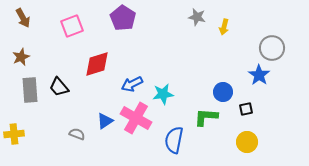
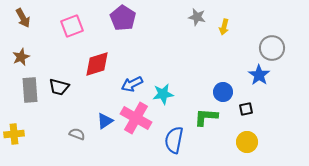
black trapezoid: rotated 35 degrees counterclockwise
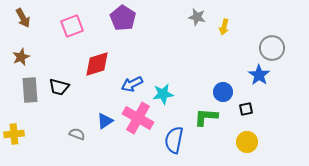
pink cross: moved 2 px right
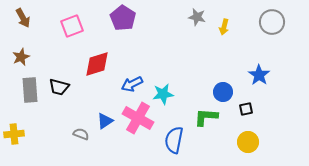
gray circle: moved 26 px up
gray semicircle: moved 4 px right
yellow circle: moved 1 px right
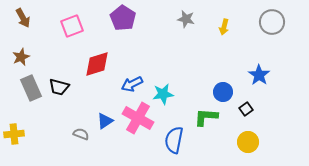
gray star: moved 11 px left, 2 px down
gray rectangle: moved 1 px right, 2 px up; rotated 20 degrees counterclockwise
black square: rotated 24 degrees counterclockwise
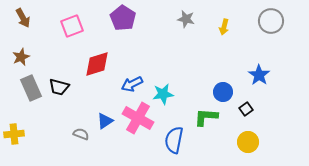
gray circle: moved 1 px left, 1 px up
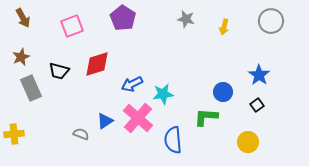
black trapezoid: moved 16 px up
black square: moved 11 px right, 4 px up
pink cross: rotated 12 degrees clockwise
blue semicircle: moved 1 px left; rotated 16 degrees counterclockwise
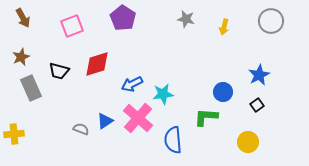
blue star: rotated 10 degrees clockwise
gray semicircle: moved 5 px up
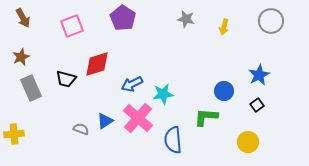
black trapezoid: moved 7 px right, 8 px down
blue circle: moved 1 px right, 1 px up
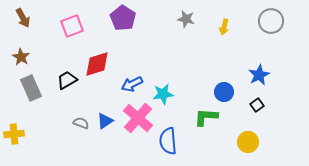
brown star: rotated 18 degrees counterclockwise
black trapezoid: moved 1 px right, 1 px down; rotated 135 degrees clockwise
blue circle: moved 1 px down
gray semicircle: moved 6 px up
blue semicircle: moved 5 px left, 1 px down
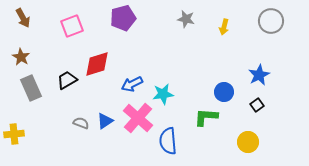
purple pentagon: rotated 25 degrees clockwise
